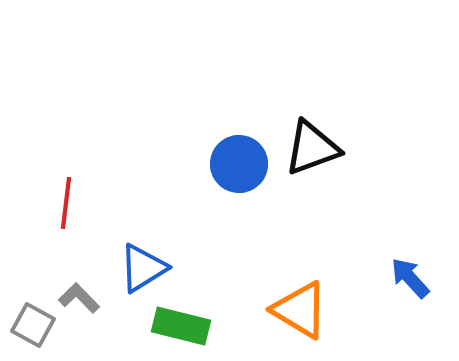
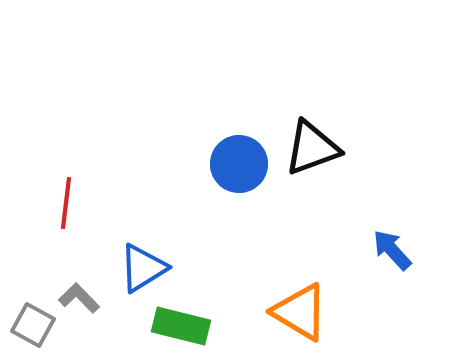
blue arrow: moved 18 px left, 28 px up
orange triangle: moved 2 px down
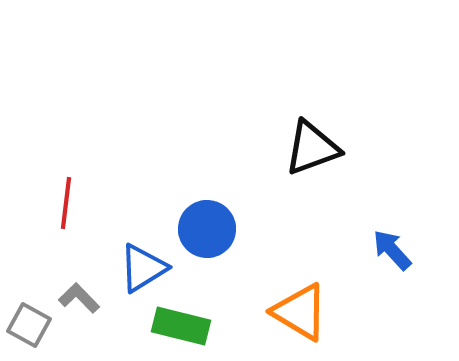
blue circle: moved 32 px left, 65 px down
gray square: moved 4 px left
